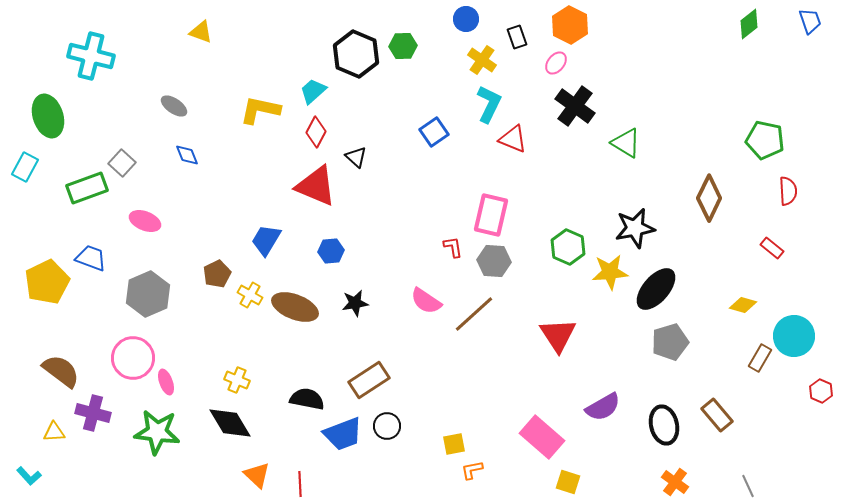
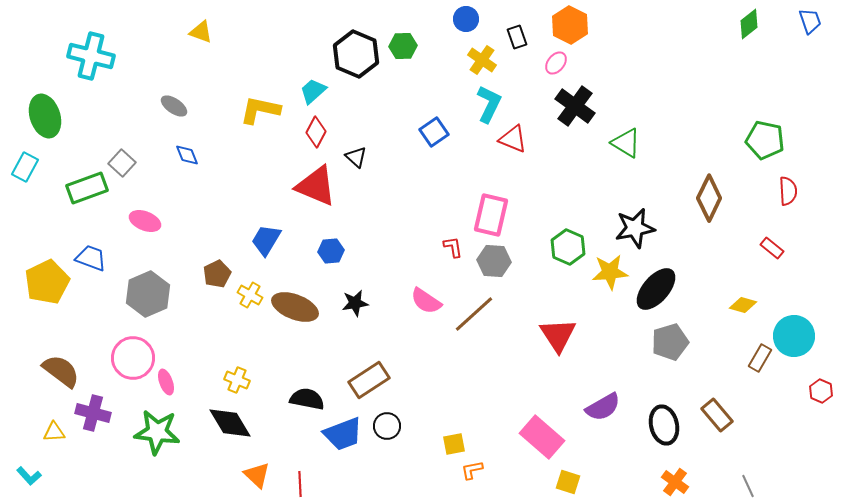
green ellipse at (48, 116): moved 3 px left
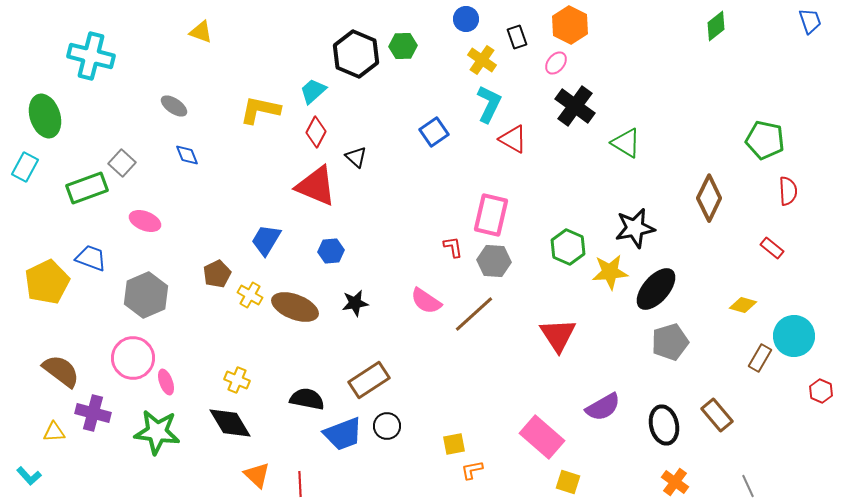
green diamond at (749, 24): moved 33 px left, 2 px down
red triangle at (513, 139): rotated 8 degrees clockwise
gray hexagon at (148, 294): moved 2 px left, 1 px down
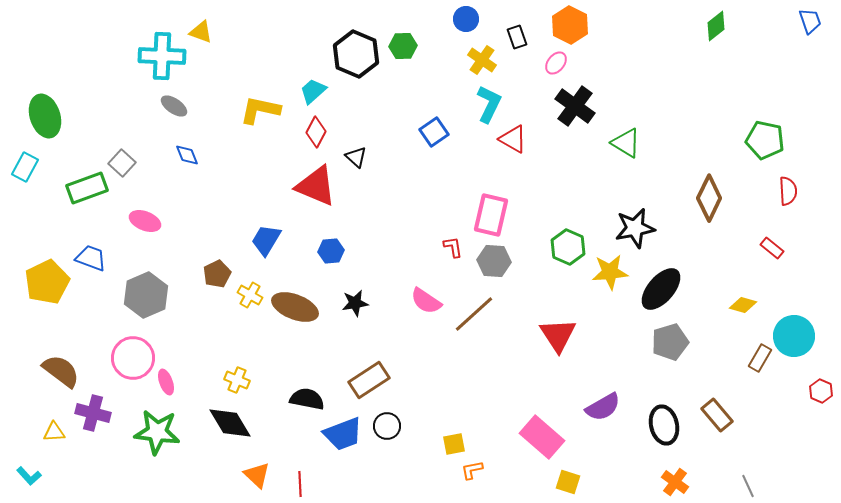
cyan cross at (91, 56): moved 71 px right; rotated 12 degrees counterclockwise
black ellipse at (656, 289): moved 5 px right
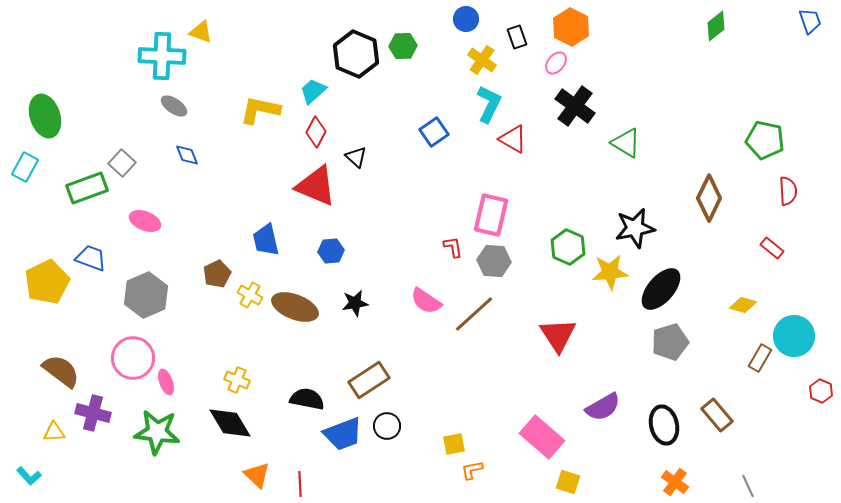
orange hexagon at (570, 25): moved 1 px right, 2 px down
blue trapezoid at (266, 240): rotated 44 degrees counterclockwise
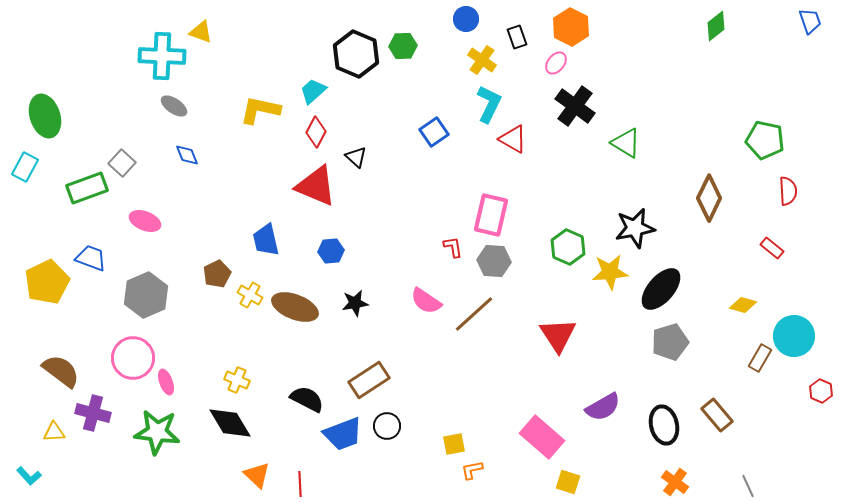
black semicircle at (307, 399): rotated 16 degrees clockwise
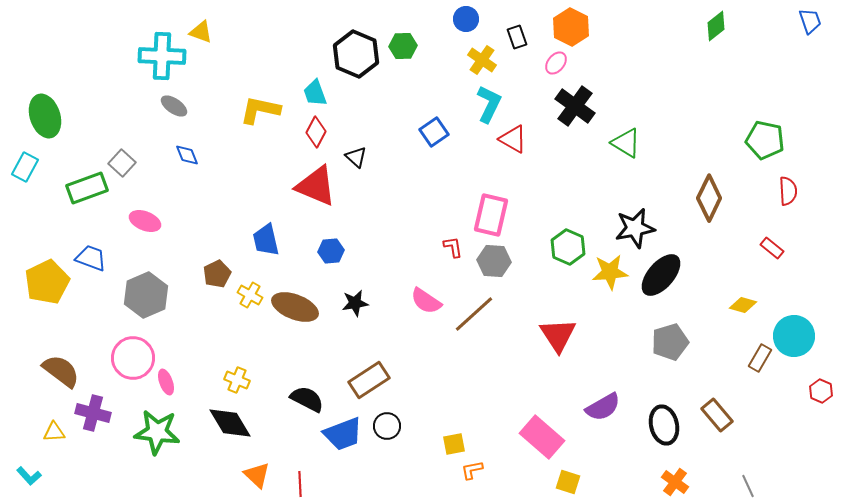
cyan trapezoid at (313, 91): moved 2 px right, 2 px down; rotated 68 degrees counterclockwise
black ellipse at (661, 289): moved 14 px up
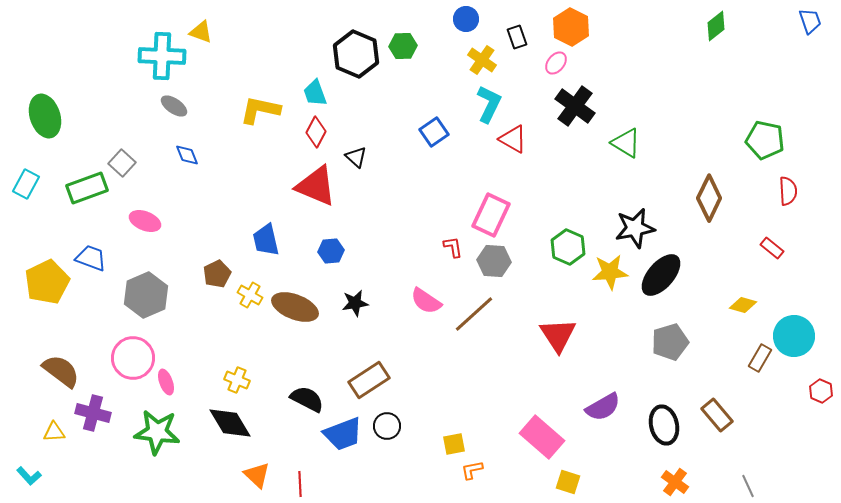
cyan rectangle at (25, 167): moved 1 px right, 17 px down
pink rectangle at (491, 215): rotated 12 degrees clockwise
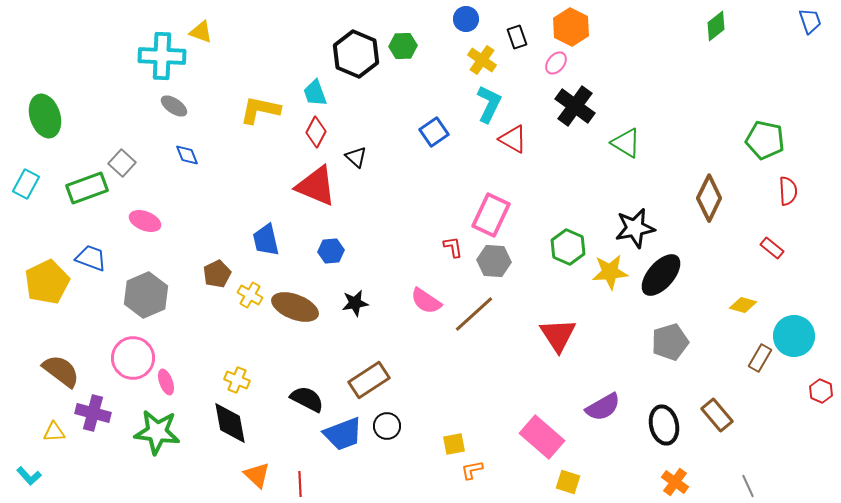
black diamond at (230, 423): rotated 21 degrees clockwise
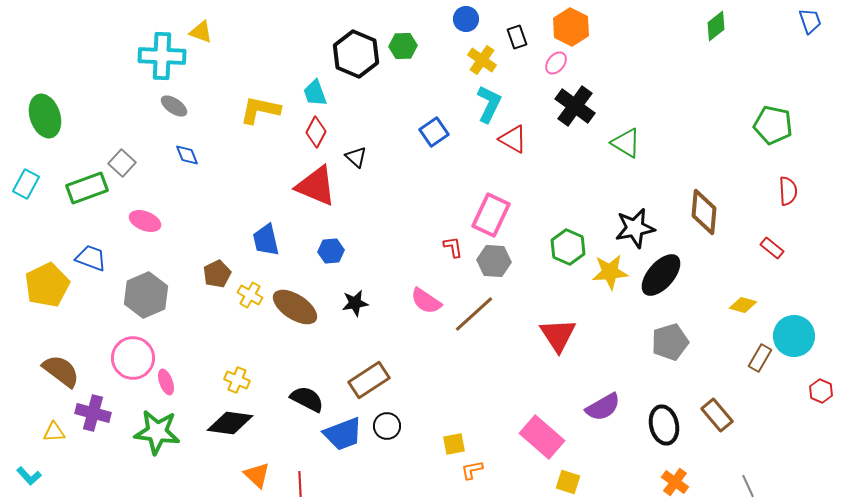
green pentagon at (765, 140): moved 8 px right, 15 px up
brown diamond at (709, 198): moved 5 px left, 14 px down; rotated 21 degrees counterclockwise
yellow pentagon at (47, 282): moved 3 px down
brown ellipse at (295, 307): rotated 12 degrees clockwise
black diamond at (230, 423): rotated 72 degrees counterclockwise
